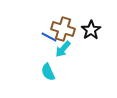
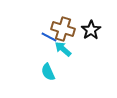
cyan arrow: rotated 90 degrees clockwise
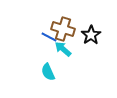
black star: moved 5 px down
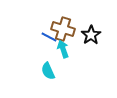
cyan arrow: rotated 30 degrees clockwise
cyan semicircle: moved 1 px up
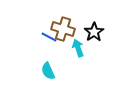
black star: moved 3 px right, 3 px up
cyan arrow: moved 15 px right, 1 px up
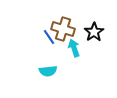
blue line: rotated 28 degrees clockwise
cyan arrow: moved 4 px left
cyan semicircle: rotated 72 degrees counterclockwise
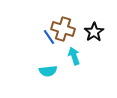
cyan arrow: moved 8 px down
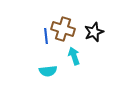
black star: rotated 12 degrees clockwise
blue line: moved 3 px left, 1 px up; rotated 28 degrees clockwise
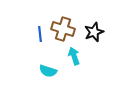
blue line: moved 6 px left, 2 px up
cyan semicircle: rotated 24 degrees clockwise
